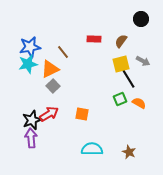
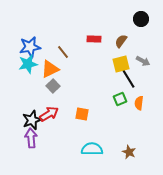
orange semicircle: rotated 112 degrees counterclockwise
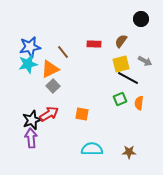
red rectangle: moved 5 px down
gray arrow: moved 2 px right
black line: rotated 30 degrees counterclockwise
brown star: rotated 24 degrees counterclockwise
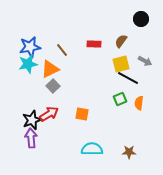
brown line: moved 1 px left, 2 px up
